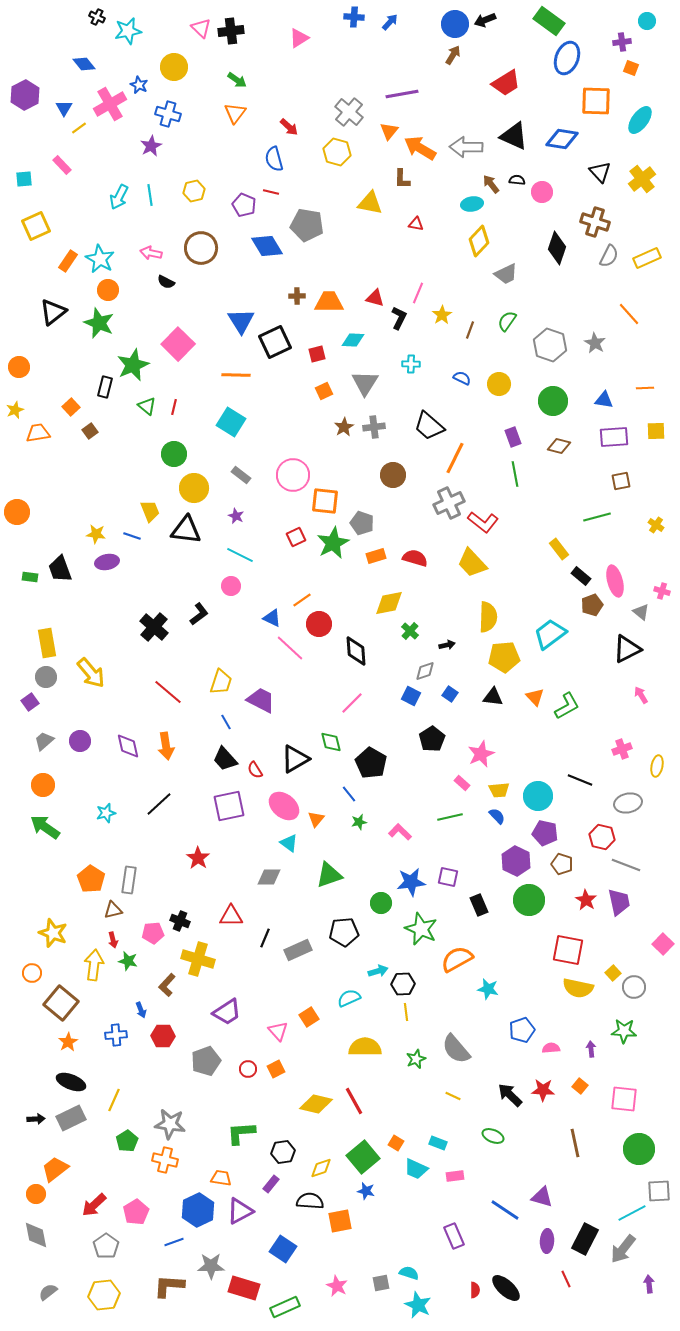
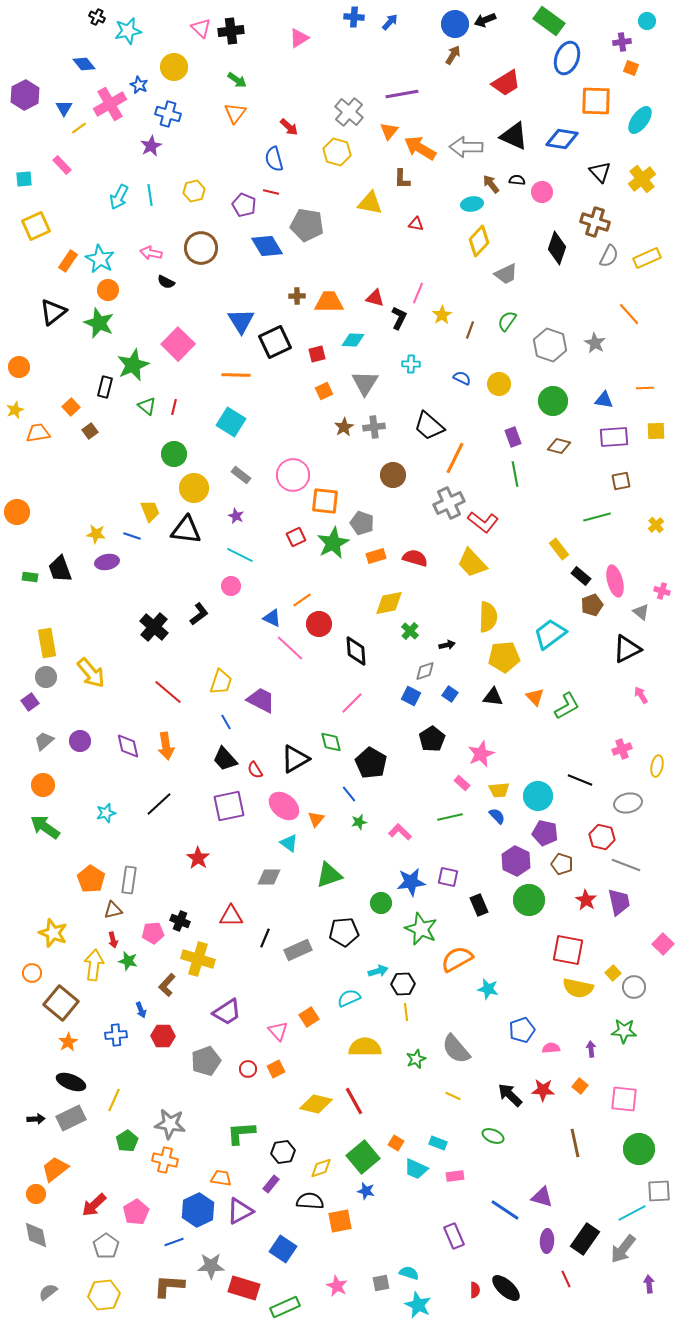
yellow cross at (656, 525): rotated 14 degrees clockwise
black rectangle at (585, 1239): rotated 8 degrees clockwise
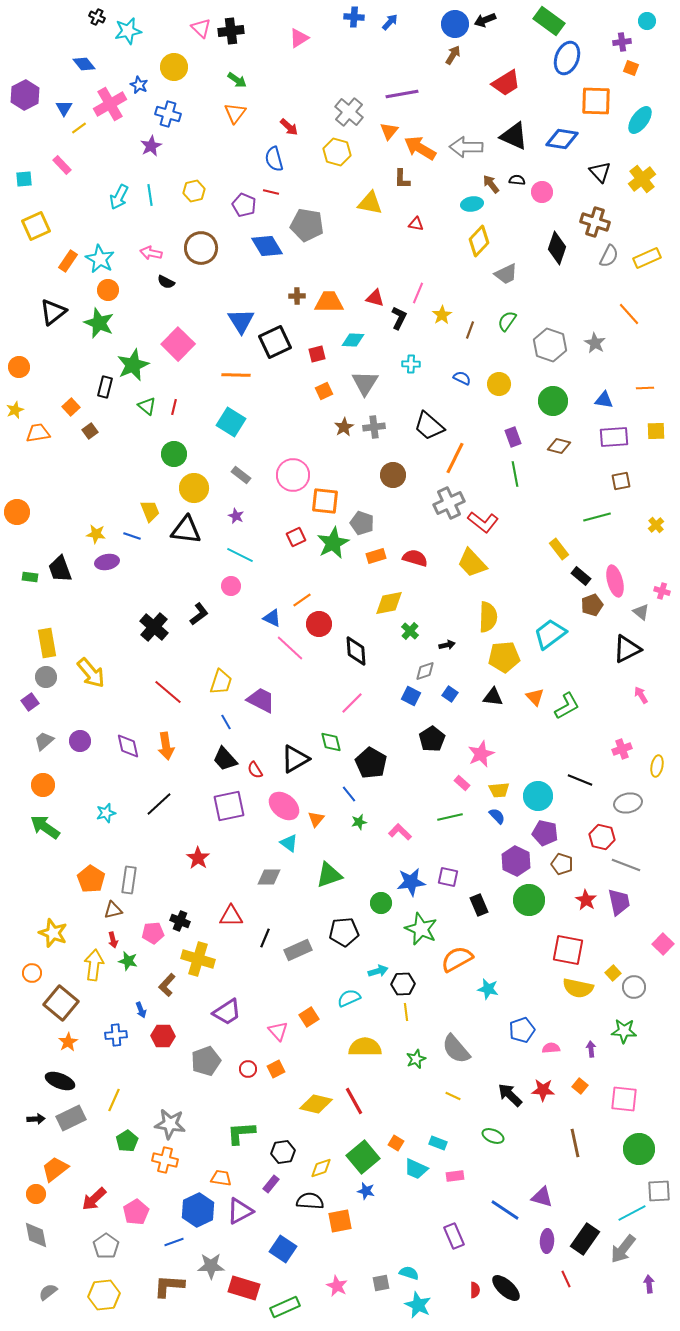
black ellipse at (71, 1082): moved 11 px left, 1 px up
red arrow at (94, 1205): moved 6 px up
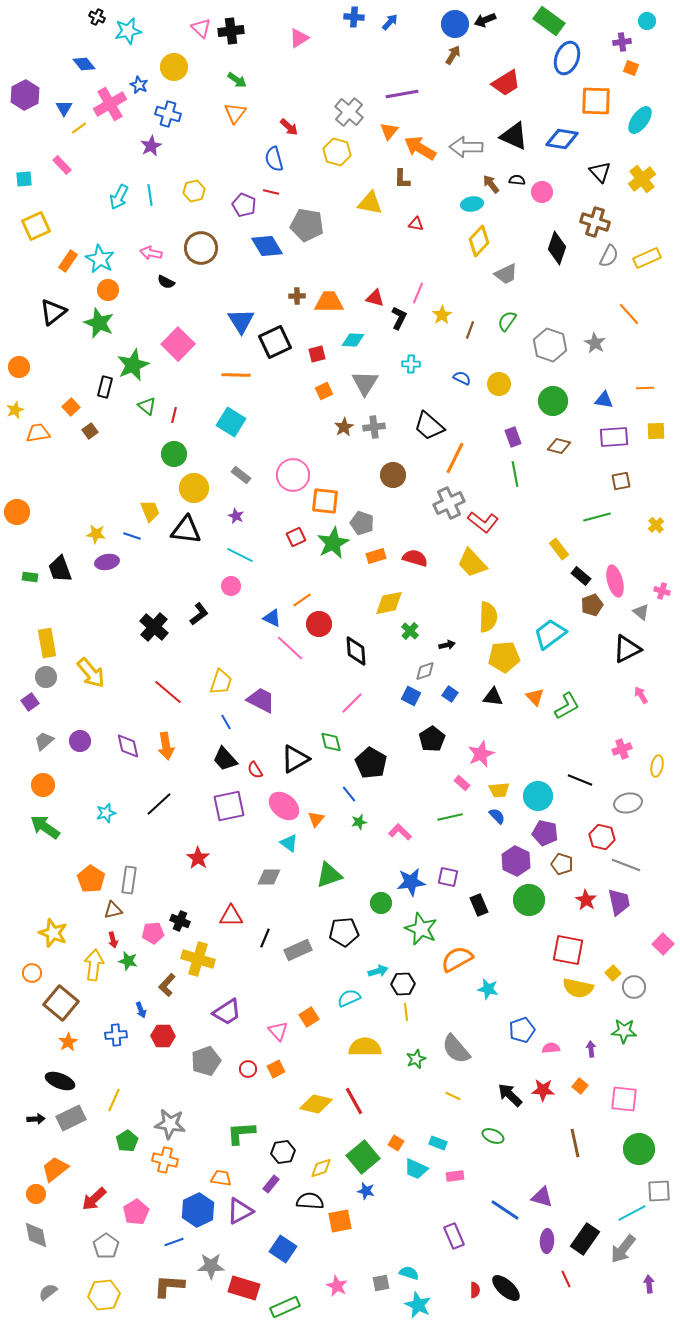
red line at (174, 407): moved 8 px down
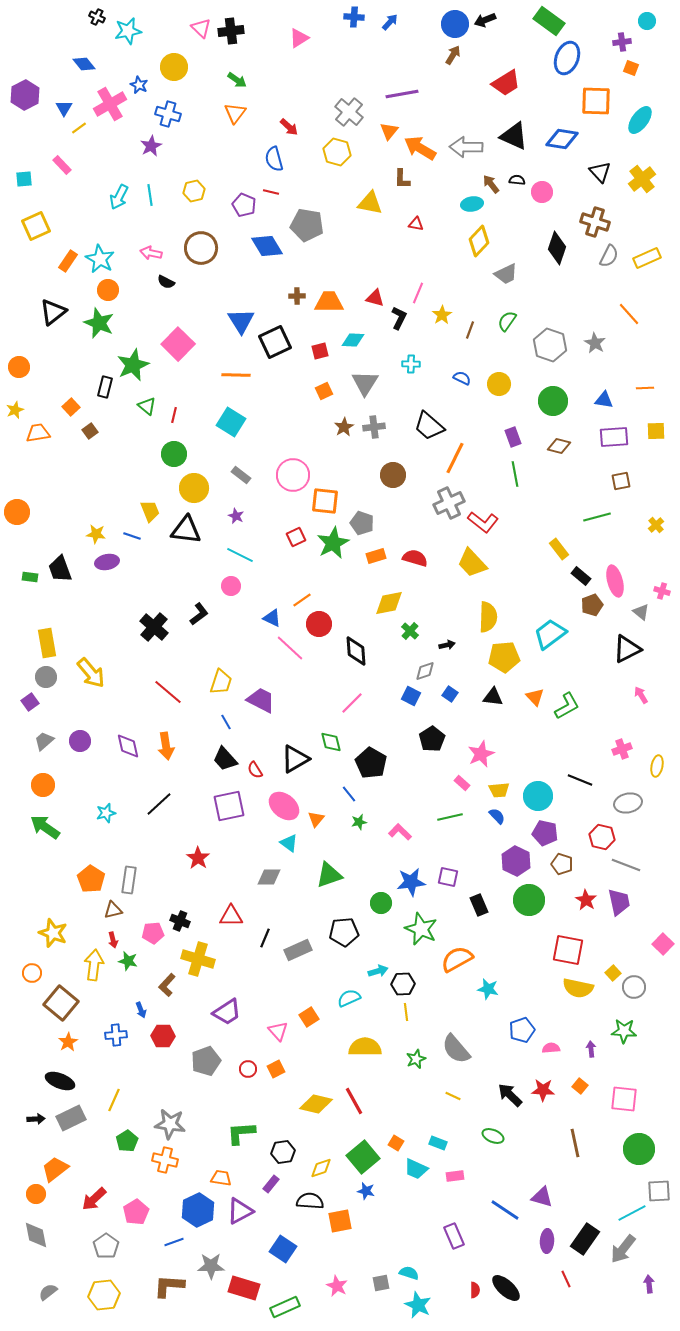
red square at (317, 354): moved 3 px right, 3 px up
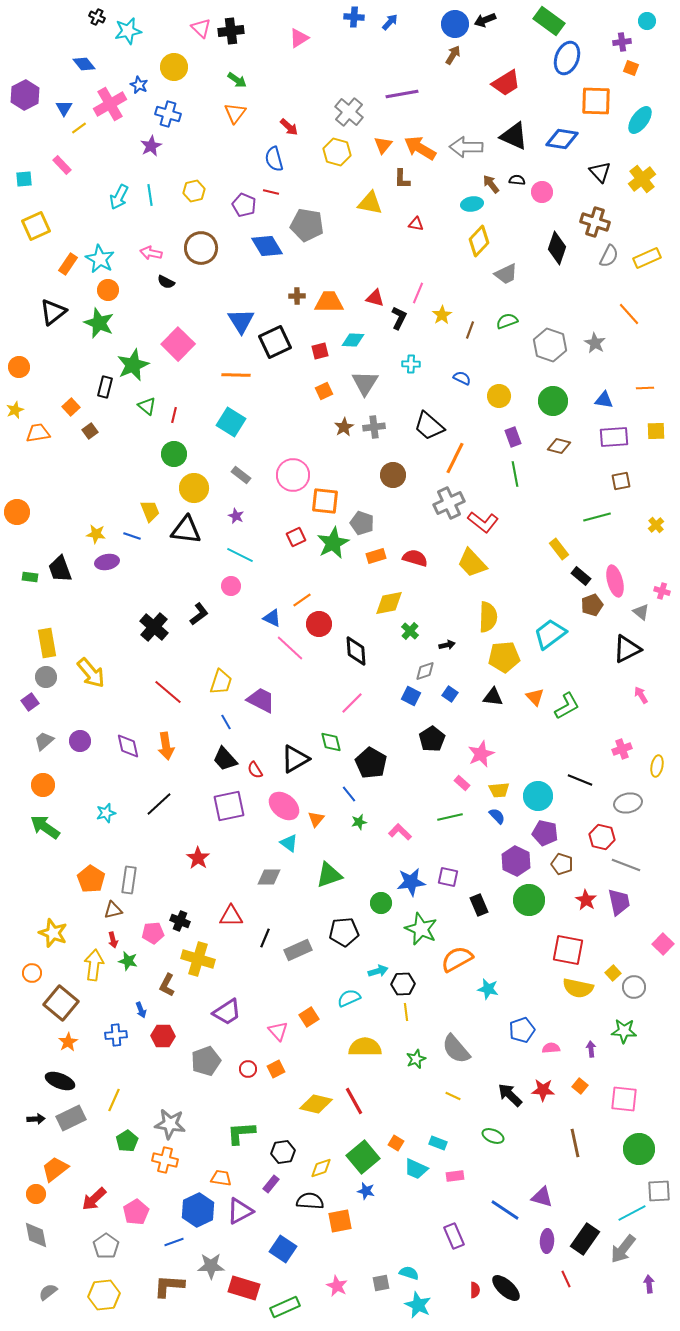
orange triangle at (389, 131): moved 6 px left, 14 px down
orange rectangle at (68, 261): moved 3 px down
green semicircle at (507, 321): rotated 35 degrees clockwise
yellow circle at (499, 384): moved 12 px down
brown L-shape at (167, 985): rotated 15 degrees counterclockwise
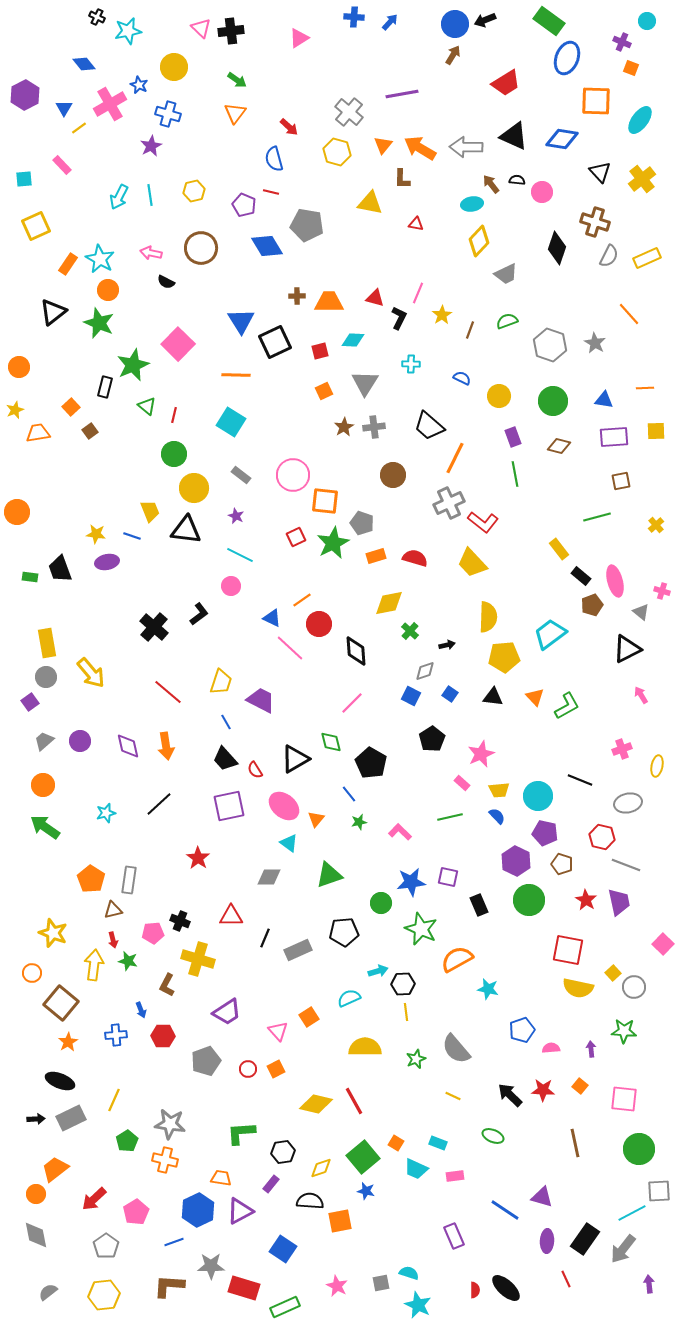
purple cross at (622, 42): rotated 30 degrees clockwise
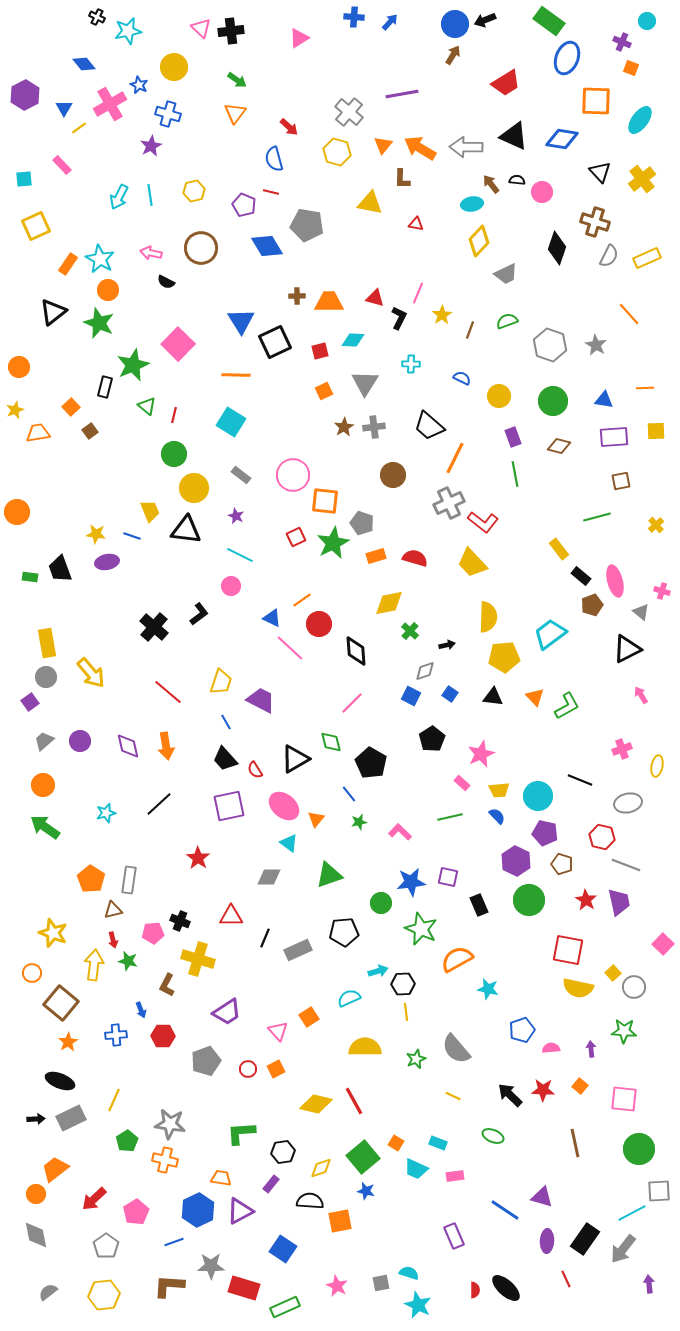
gray star at (595, 343): moved 1 px right, 2 px down
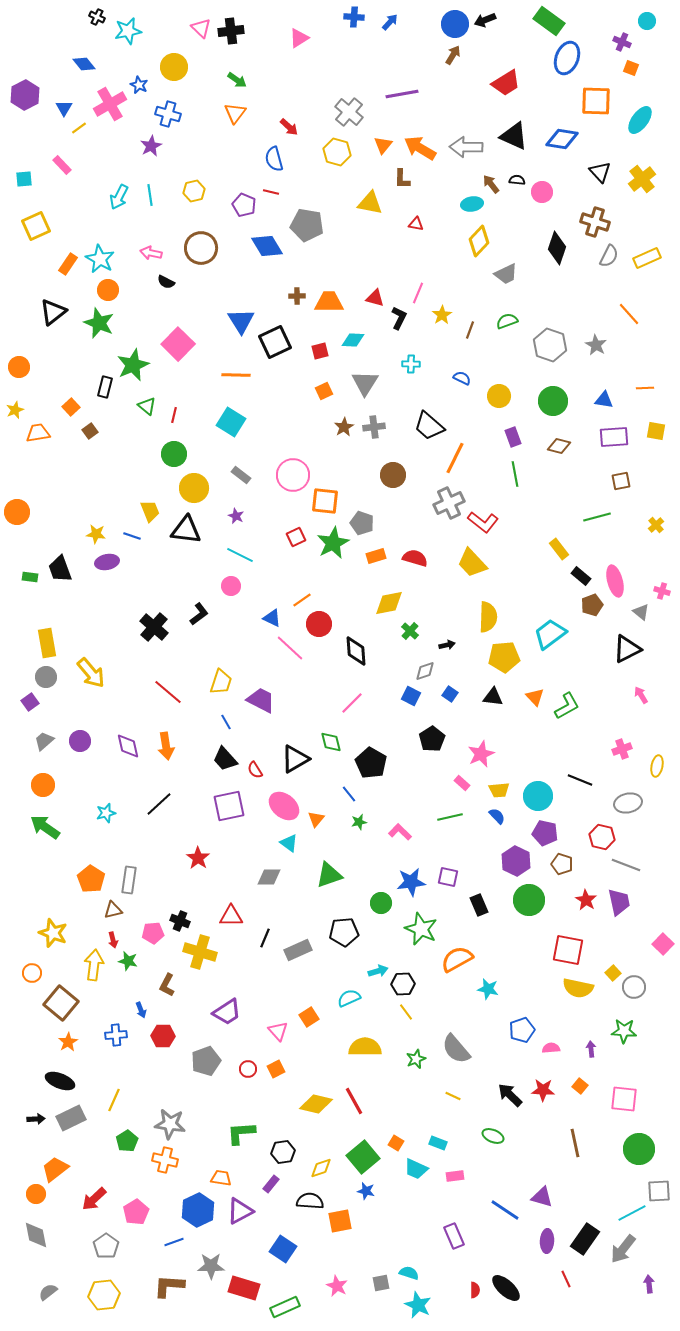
yellow square at (656, 431): rotated 12 degrees clockwise
yellow cross at (198, 959): moved 2 px right, 7 px up
yellow line at (406, 1012): rotated 30 degrees counterclockwise
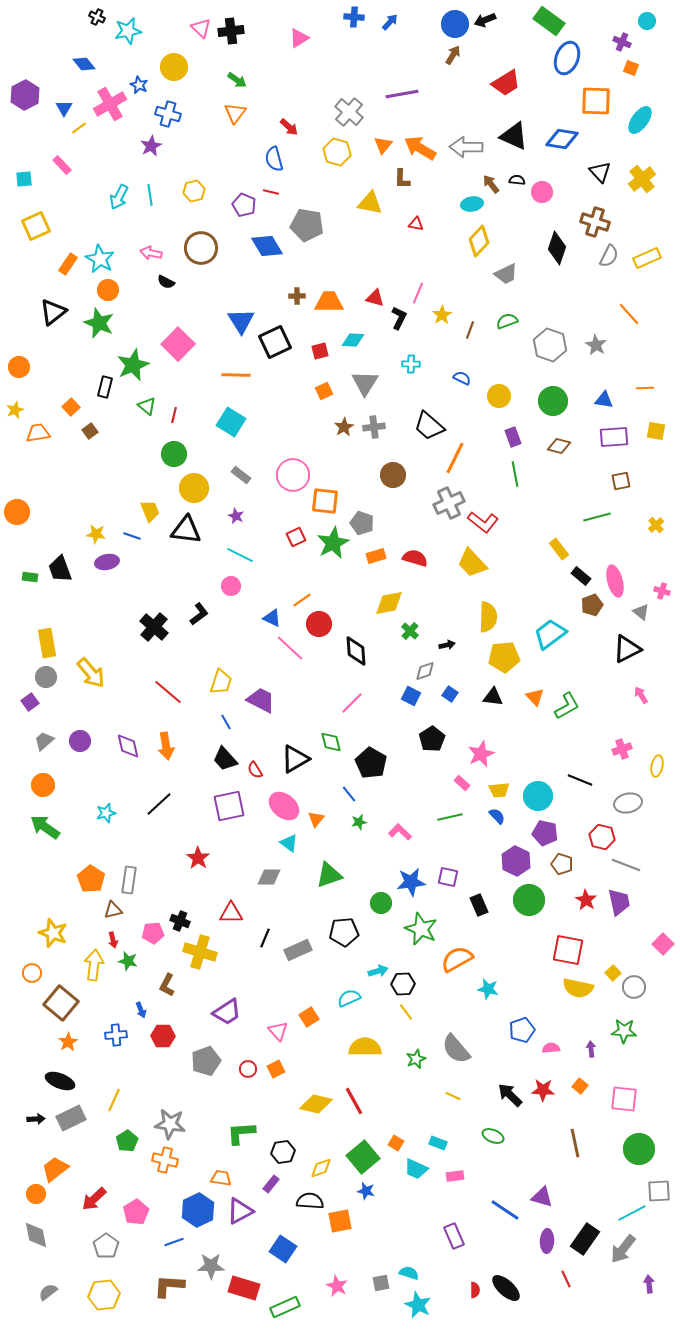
red triangle at (231, 916): moved 3 px up
